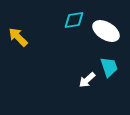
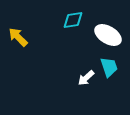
cyan diamond: moved 1 px left
white ellipse: moved 2 px right, 4 px down
white arrow: moved 1 px left, 2 px up
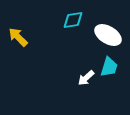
cyan trapezoid: rotated 35 degrees clockwise
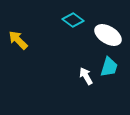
cyan diamond: rotated 45 degrees clockwise
yellow arrow: moved 3 px down
white arrow: moved 2 px up; rotated 102 degrees clockwise
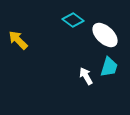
white ellipse: moved 3 px left; rotated 12 degrees clockwise
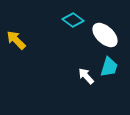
yellow arrow: moved 2 px left
white arrow: rotated 12 degrees counterclockwise
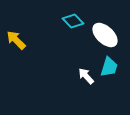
cyan diamond: moved 1 px down; rotated 10 degrees clockwise
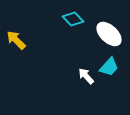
cyan diamond: moved 2 px up
white ellipse: moved 4 px right, 1 px up
cyan trapezoid: rotated 25 degrees clockwise
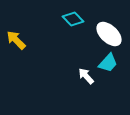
cyan trapezoid: moved 1 px left, 4 px up
